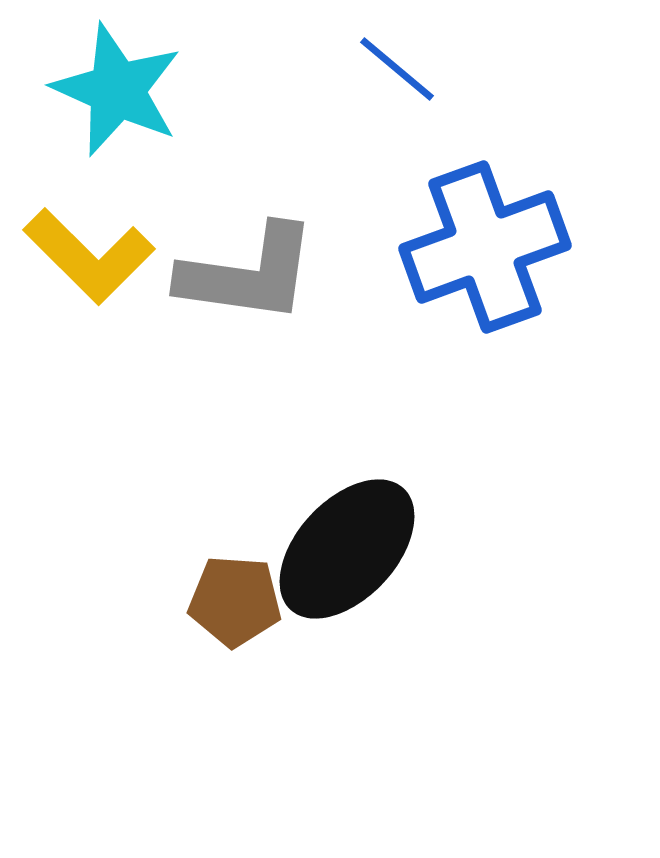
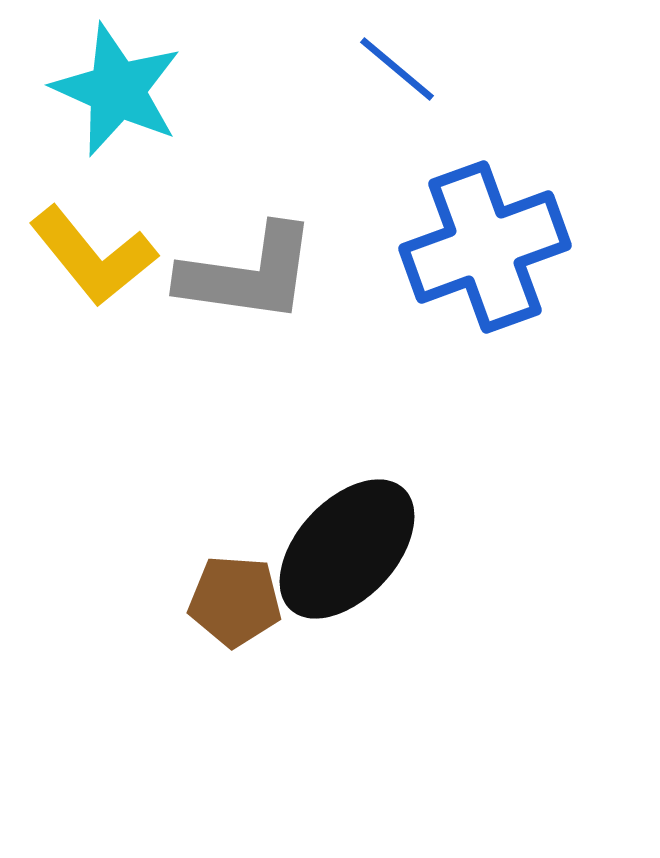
yellow L-shape: moved 4 px right; rotated 6 degrees clockwise
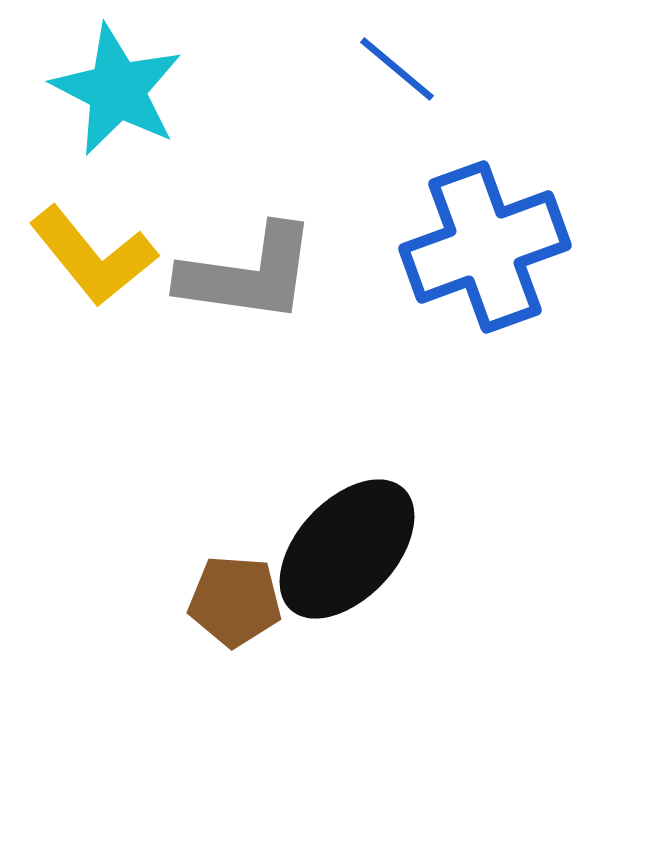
cyan star: rotated 3 degrees clockwise
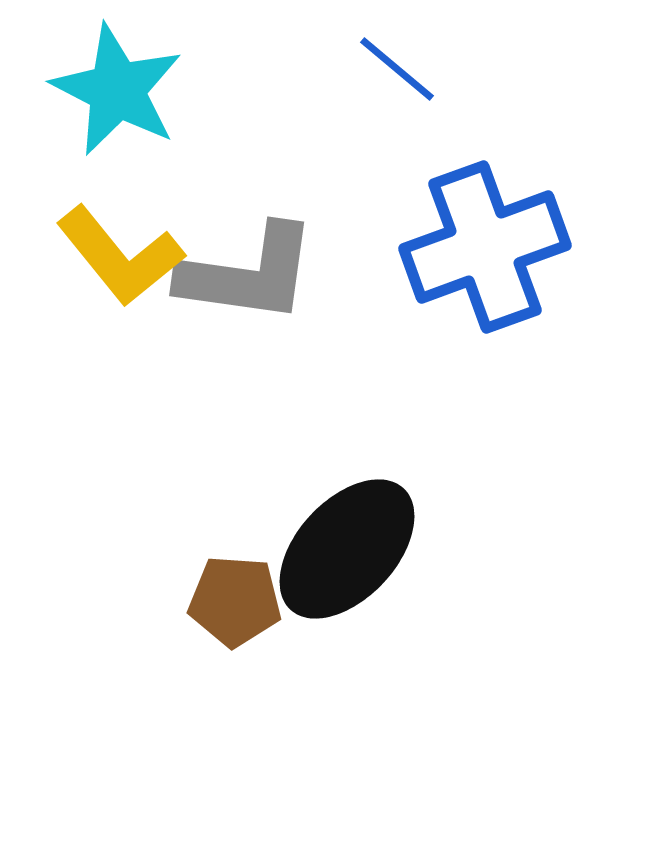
yellow L-shape: moved 27 px right
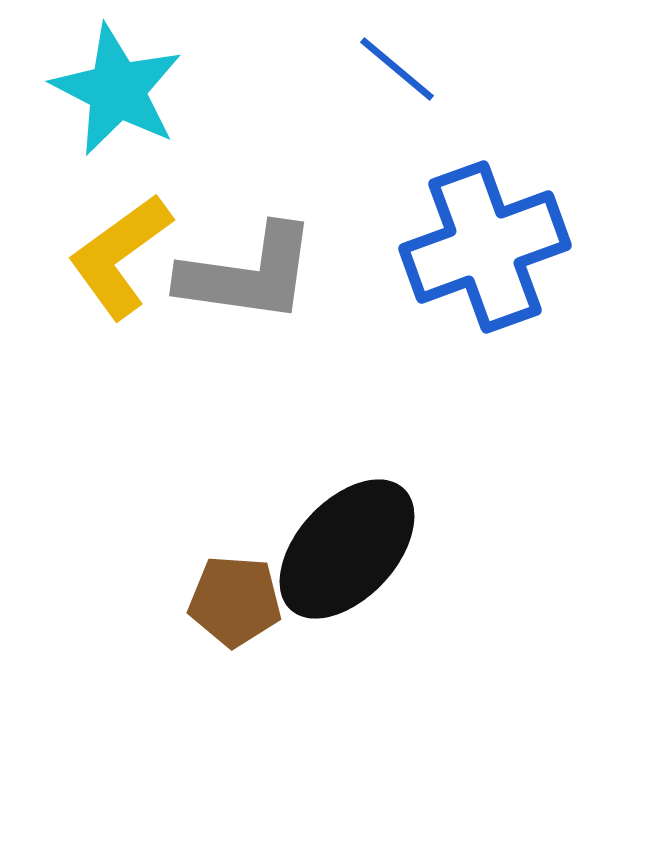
yellow L-shape: rotated 93 degrees clockwise
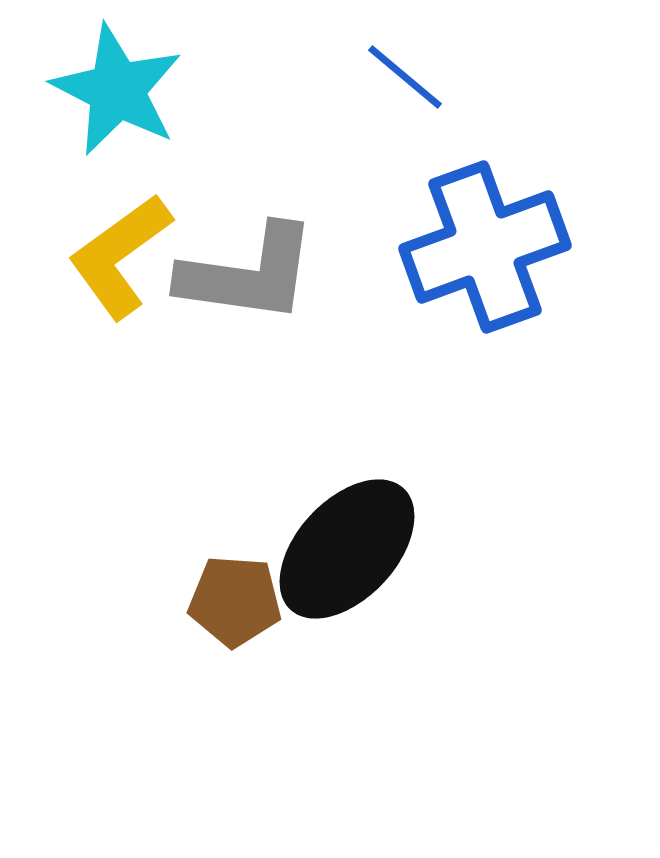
blue line: moved 8 px right, 8 px down
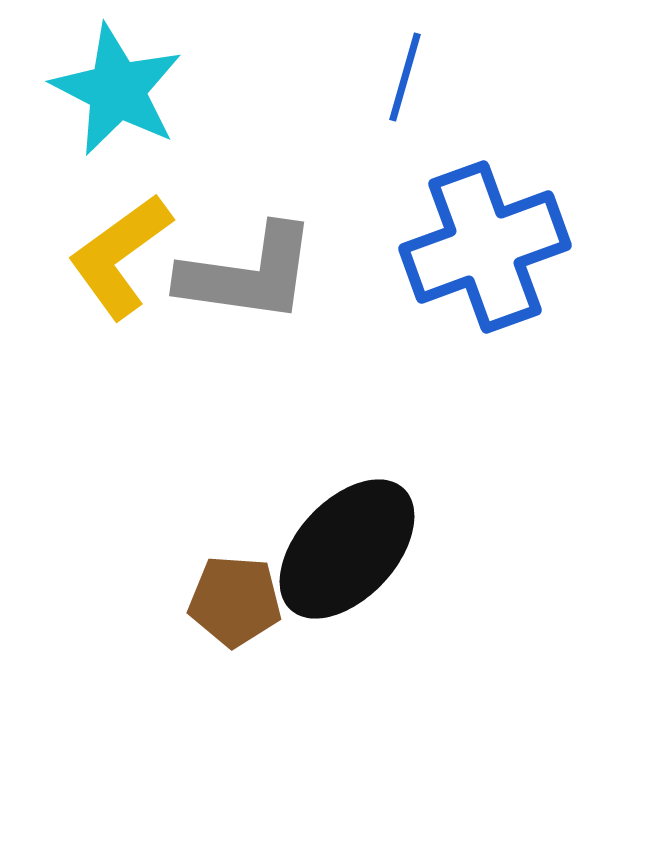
blue line: rotated 66 degrees clockwise
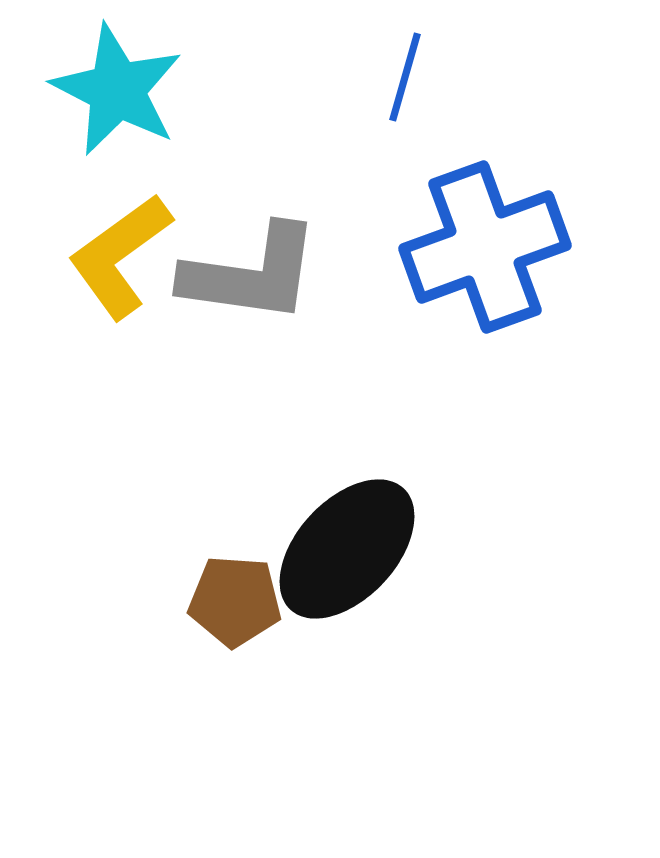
gray L-shape: moved 3 px right
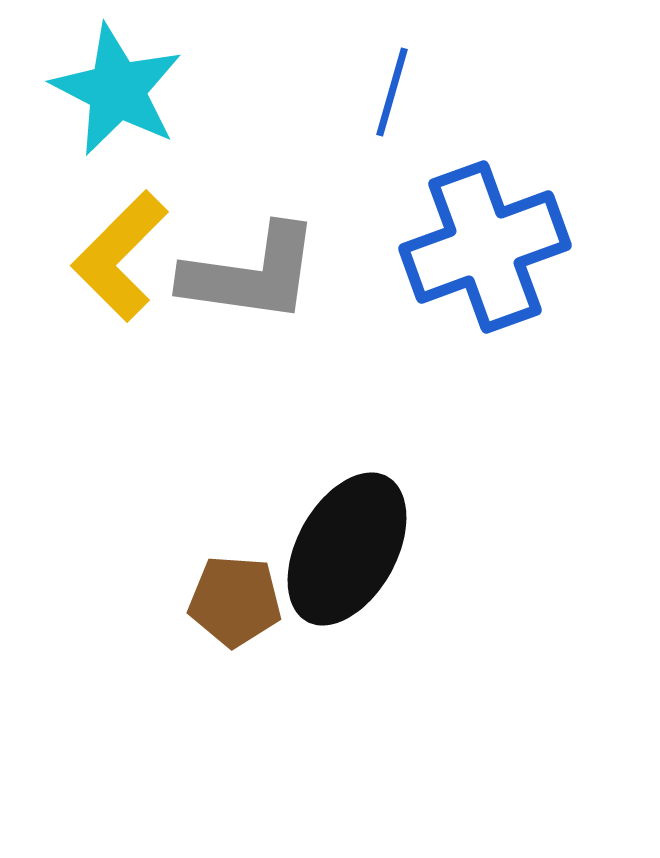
blue line: moved 13 px left, 15 px down
yellow L-shape: rotated 9 degrees counterclockwise
black ellipse: rotated 14 degrees counterclockwise
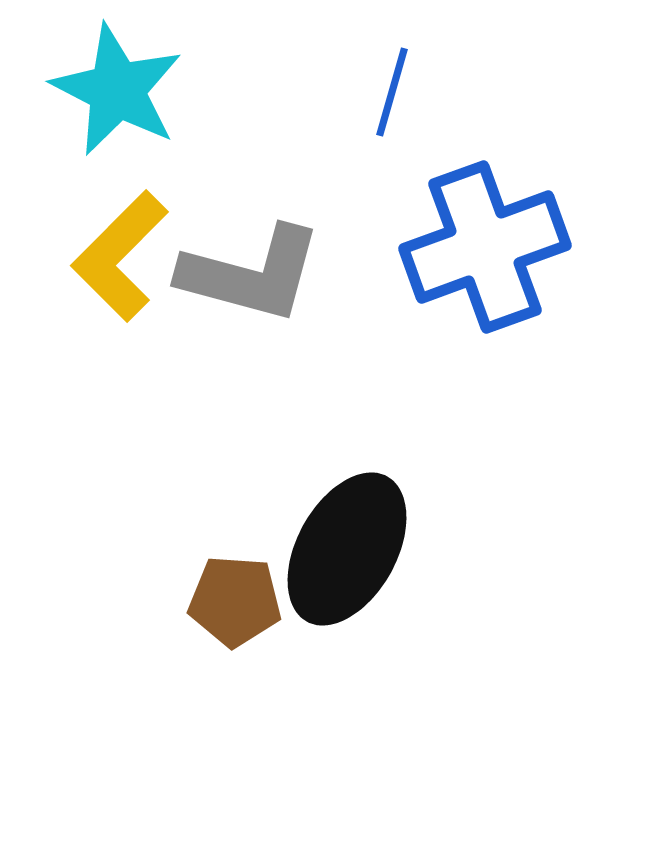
gray L-shape: rotated 7 degrees clockwise
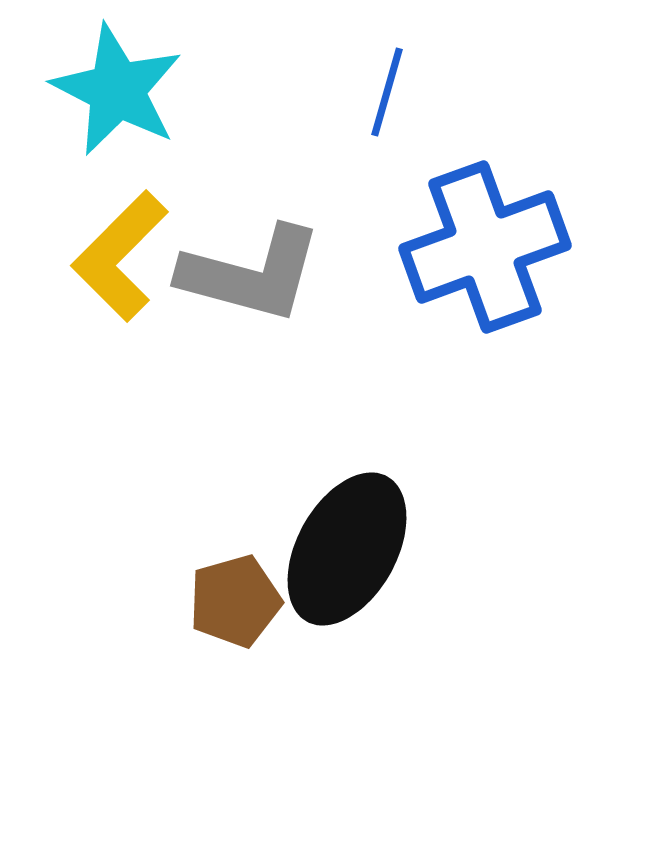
blue line: moved 5 px left
brown pentagon: rotated 20 degrees counterclockwise
